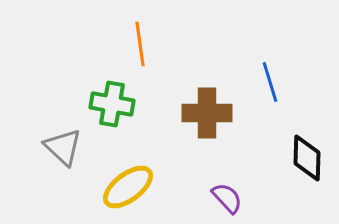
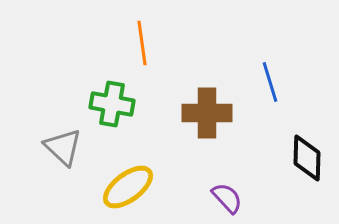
orange line: moved 2 px right, 1 px up
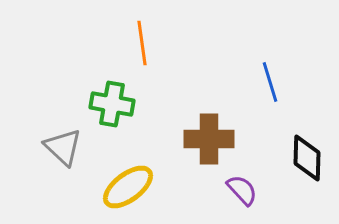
brown cross: moved 2 px right, 26 px down
purple semicircle: moved 15 px right, 8 px up
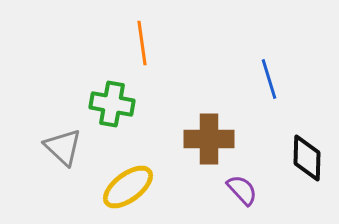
blue line: moved 1 px left, 3 px up
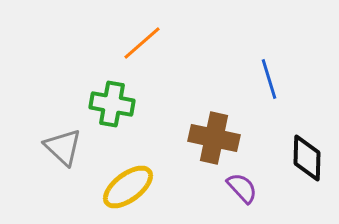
orange line: rotated 57 degrees clockwise
brown cross: moved 5 px right, 1 px up; rotated 12 degrees clockwise
purple semicircle: moved 2 px up
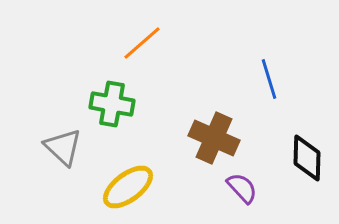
brown cross: rotated 12 degrees clockwise
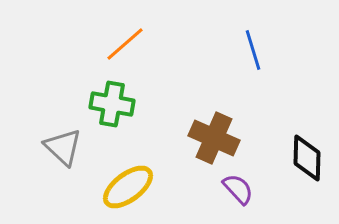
orange line: moved 17 px left, 1 px down
blue line: moved 16 px left, 29 px up
purple semicircle: moved 4 px left, 1 px down
